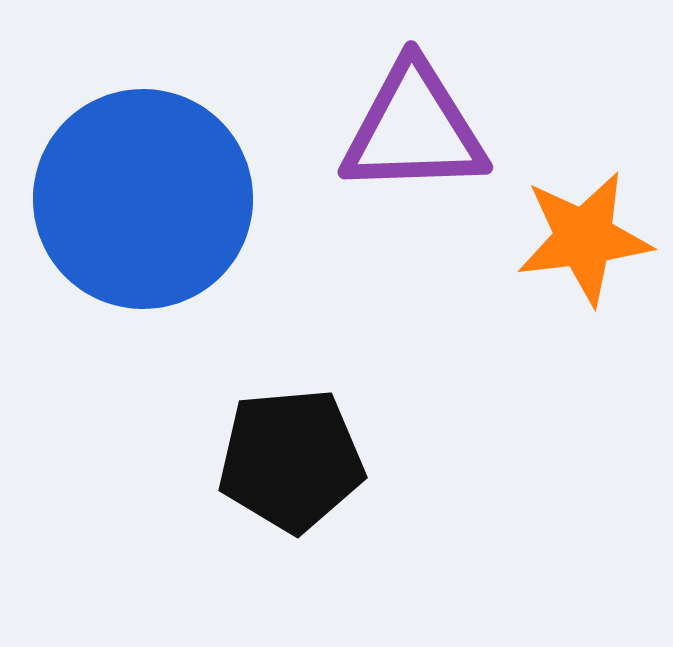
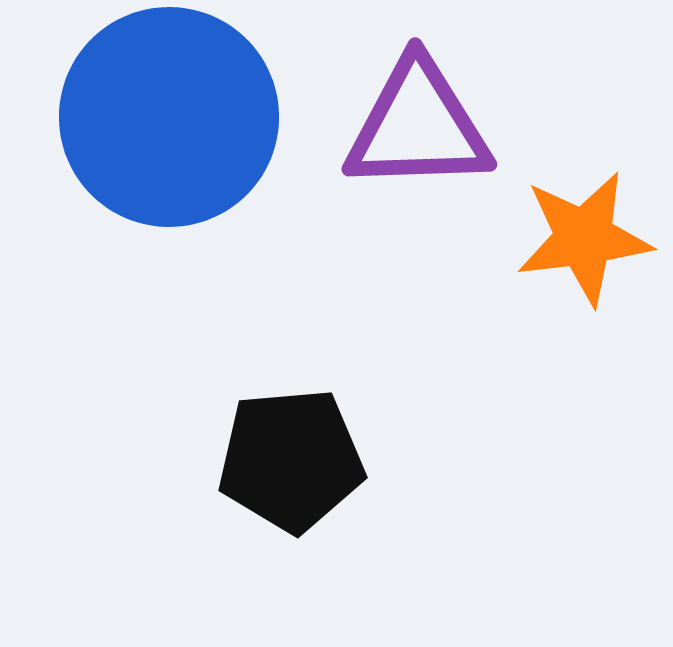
purple triangle: moved 4 px right, 3 px up
blue circle: moved 26 px right, 82 px up
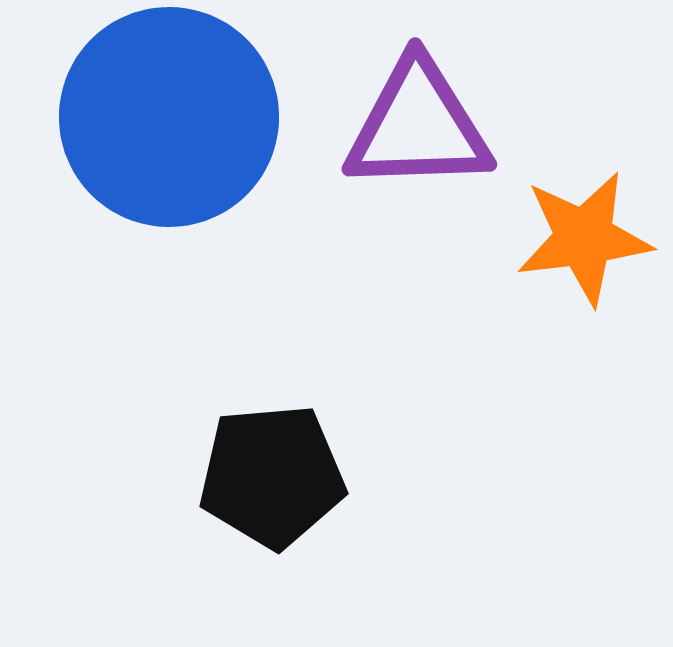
black pentagon: moved 19 px left, 16 px down
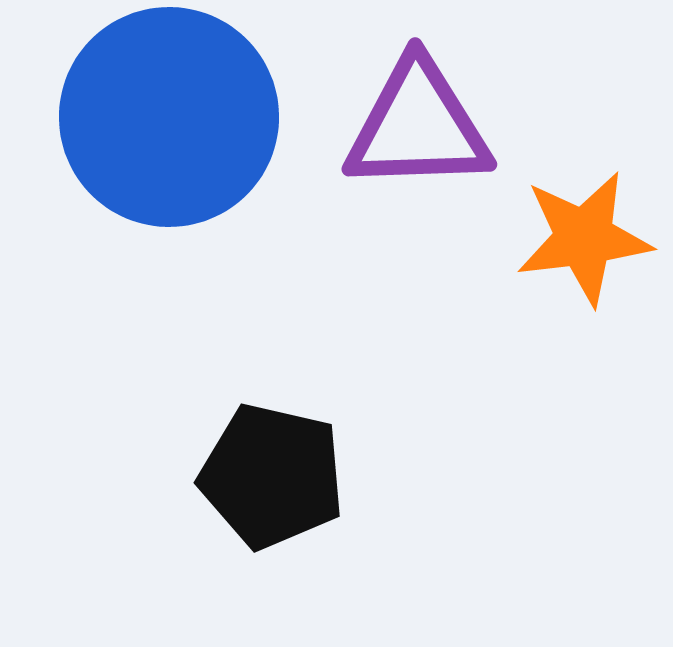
black pentagon: rotated 18 degrees clockwise
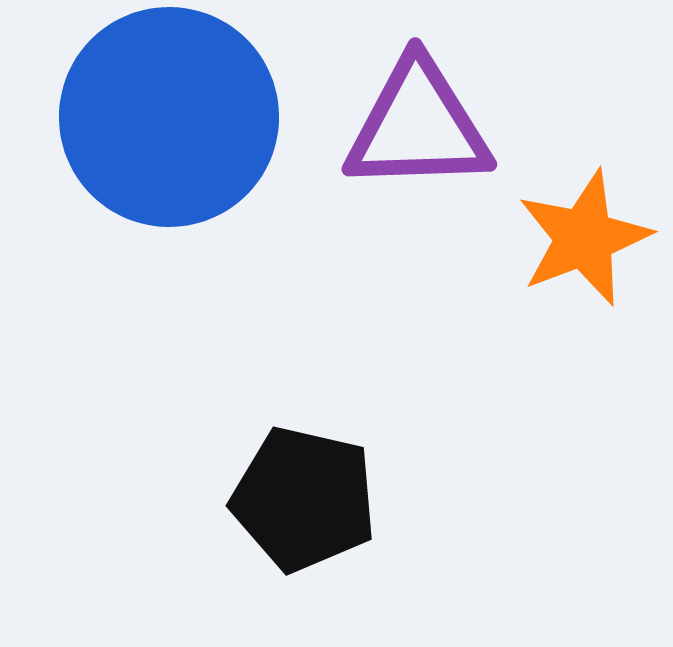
orange star: rotated 14 degrees counterclockwise
black pentagon: moved 32 px right, 23 px down
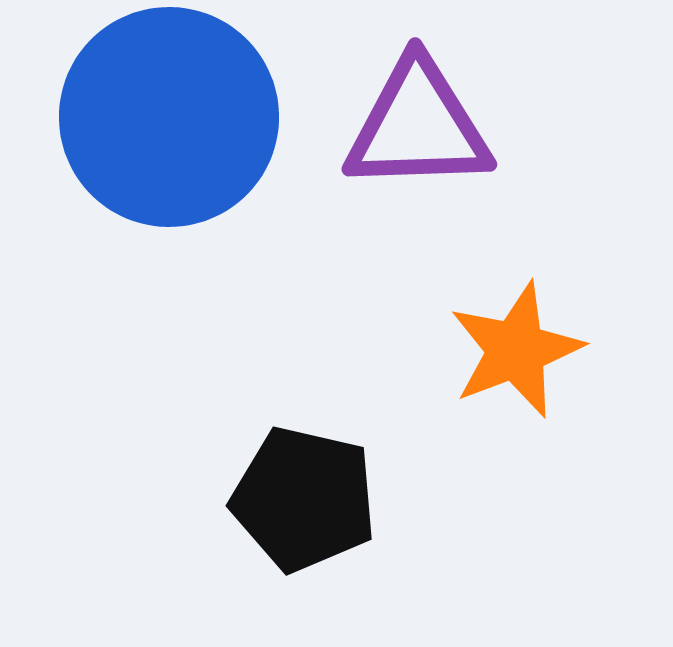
orange star: moved 68 px left, 112 px down
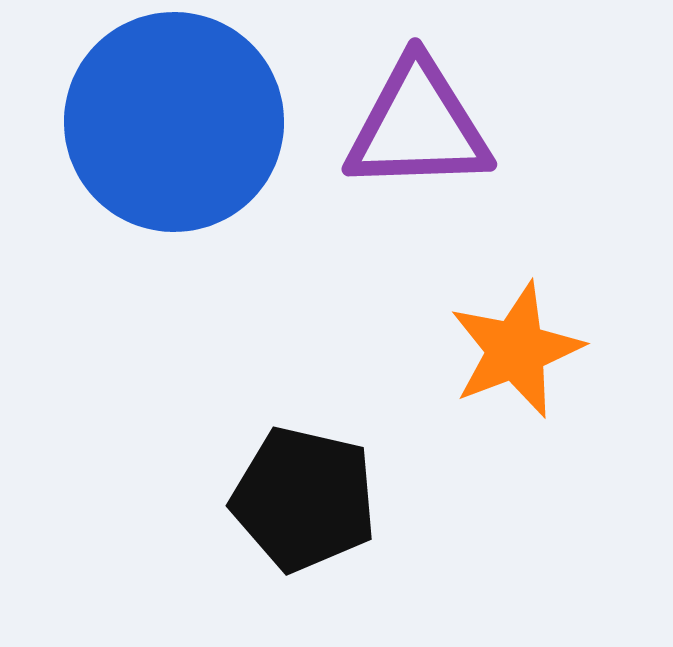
blue circle: moved 5 px right, 5 px down
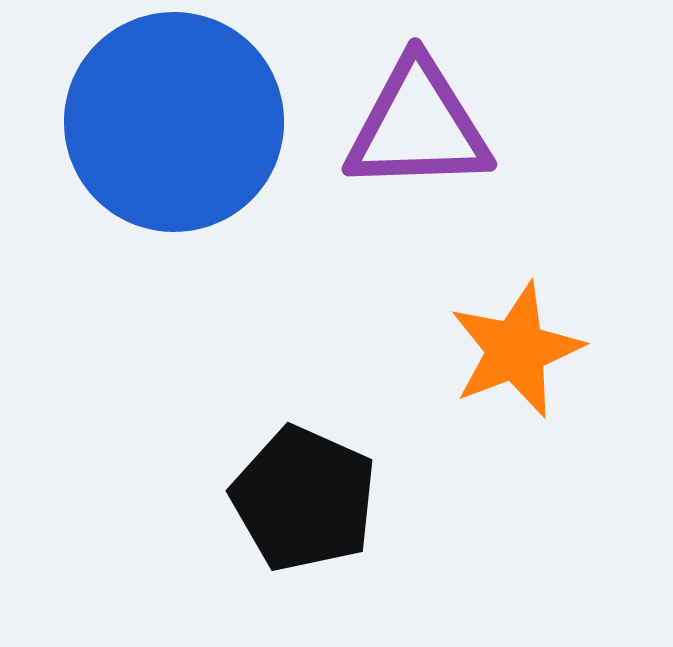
black pentagon: rotated 11 degrees clockwise
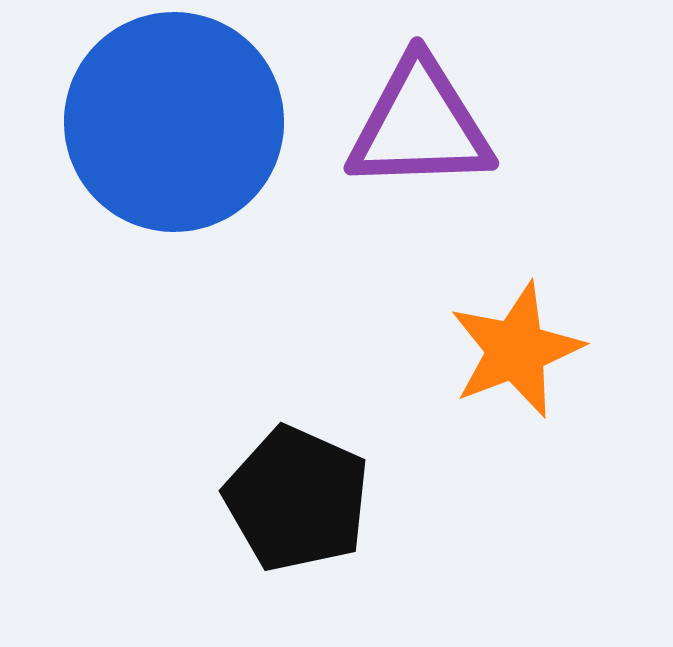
purple triangle: moved 2 px right, 1 px up
black pentagon: moved 7 px left
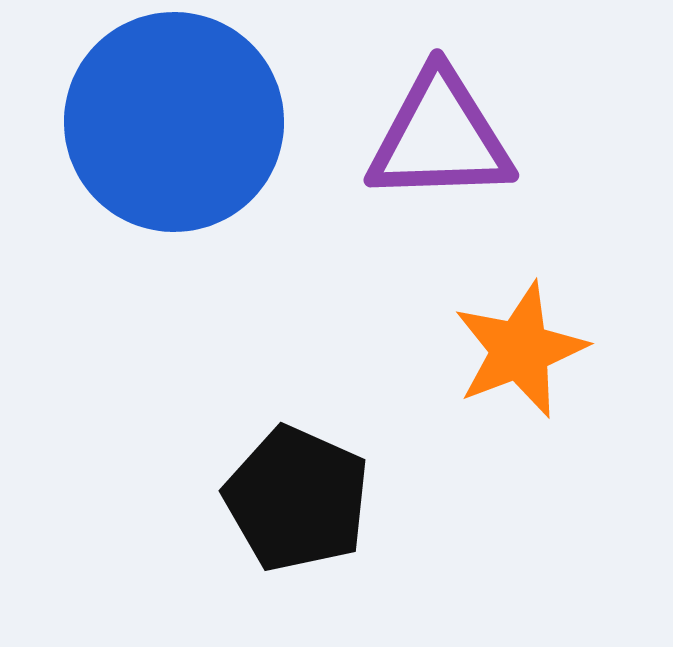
purple triangle: moved 20 px right, 12 px down
orange star: moved 4 px right
